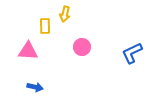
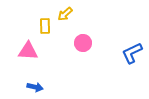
yellow arrow: rotated 35 degrees clockwise
pink circle: moved 1 px right, 4 px up
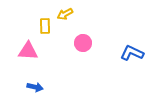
yellow arrow: rotated 14 degrees clockwise
blue L-shape: rotated 50 degrees clockwise
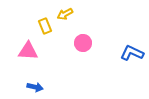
yellow rectangle: rotated 21 degrees counterclockwise
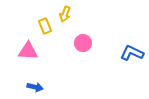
yellow arrow: rotated 42 degrees counterclockwise
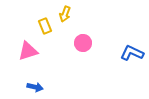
pink triangle: rotated 20 degrees counterclockwise
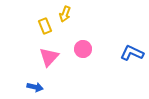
pink circle: moved 6 px down
pink triangle: moved 21 px right, 6 px down; rotated 30 degrees counterclockwise
